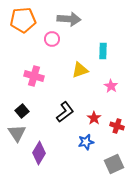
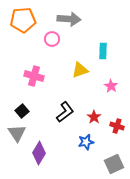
red star: moved 1 px up
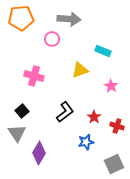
orange pentagon: moved 2 px left, 2 px up
cyan rectangle: rotated 70 degrees counterclockwise
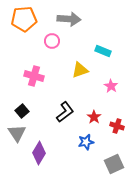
orange pentagon: moved 3 px right, 1 px down
pink circle: moved 2 px down
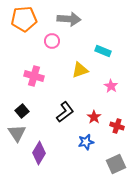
gray square: moved 2 px right
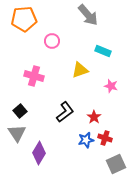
gray arrow: moved 19 px right, 4 px up; rotated 45 degrees clockwise
pink star: rotated 16 degrees counterclockwise
black square: moved 2 px left
red cross: moved 12 px left, 12 px down
blue star: moved 2 px up
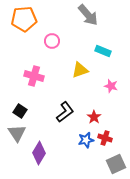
black square: rotated 16 degrees counterclockwise
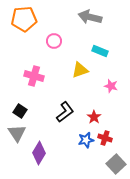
gray arrow: moved 2 px right, 2 px down; rotated 145 degrees clockwise
pink circle: moved 2 px right
cyan rectangle: moved 3 px left
gray square: rotated 18 degrees counterclockwise
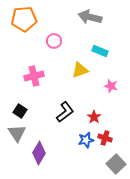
pink cross: rotated 30 degrees counterclockwise
